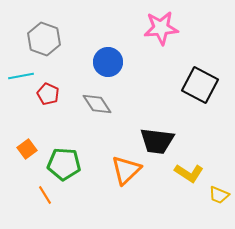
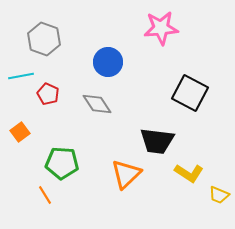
black square: moved 10 px left, 8 px down
orange square: moved 7 px left, 17 px up
green pentagon: moved 2 px left, 1 px up
orange triangle: moved 4 px down
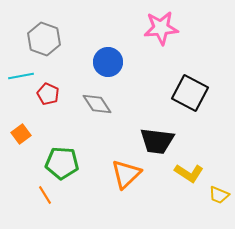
orange square: moved 1 px right, 2 px down
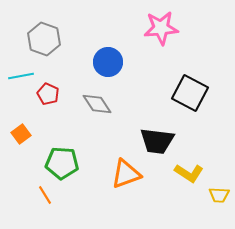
orange triangle: rotated 24 degrees clockwise
yellow trapezoid: rotated 20 degrees counterclockwise
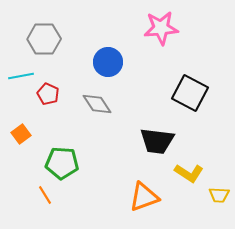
gray hexagon: rotated 20 degrees counterclockwise
orange triangle: moved 18 px right, 23 px down
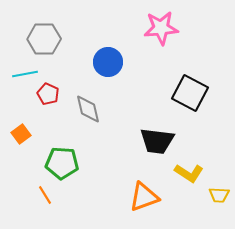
cyan line: moved 4 px right, 2 px up
gray diamond: moved 9 px left, 5 px down; rotated 20 degrees clockwise
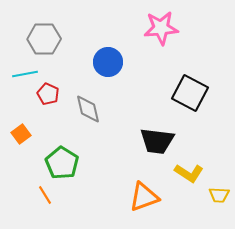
green pentagon: rotated 28 degrees clockwise
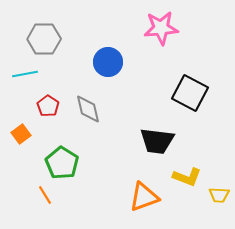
red pentagon: moved 12 px down; rotated 10 degrees clockwise
yellow L-shape: moved 2 px left, 4 px down; rotated 12 degrees counterclockwise
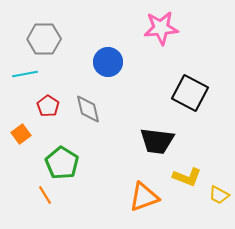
yellow trapezoid: rotated 25 degrees clockwise
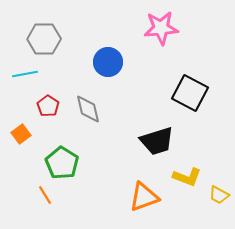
black trapezoid: rotated 24 degrees counterclockwise
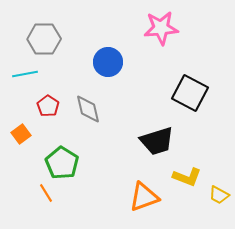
orange line: moved 1 px right, 2 px up
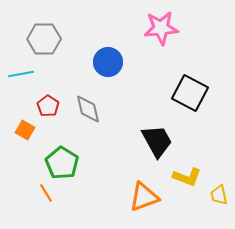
cyan line: moved 4 px left
orange square: moved 4 px right, 4 px up; rotated 24 degrees counterclockwise
black trapezoid: rotated 102 degrees counterclockwise
yellow trapezoid: rotated 50 degrees clockwise
